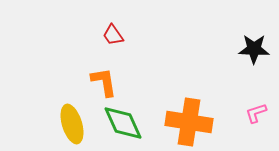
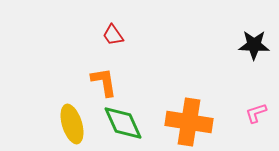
black star: moved 4 px up
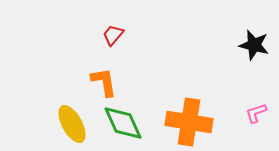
red trapezoid: rotated 75 degrees clockwise
black star: rotated 12 degrees clockwise
yellow ellipse: rotated 12 degrees counterclockwise
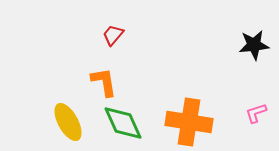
black star: rotated 20 degrees counterclockwise
yellow ellipse: moved 4 px left, 2 px up
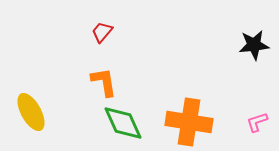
red trapezoid: moved 11 px left, 3 px up
pink L-shape: moved 1 px right, 9 px down
yellow ellipse: moved 37 px left, 10 px up
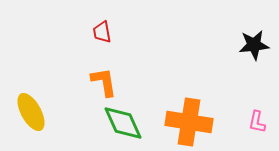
red trapezoid: rotated 50 degrees counterclockwise
pink L-shape: rotated 60 degrees counterclockwise
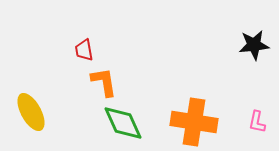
red trapezoid: moved 18 px left, 18 px down
orange cross: moved 5 px right
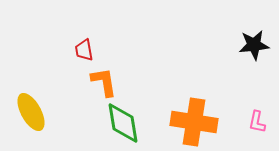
green diamond: rotated 15 degrees clockwise
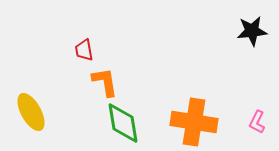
black star: moved 2 px left, 14 px up
orange L-shape: moved 1 px right
pink L-shape: rotated 15 degrees clockwise
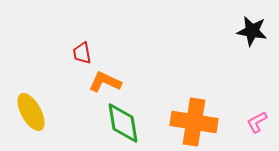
black star: rotated 16 degrees clockwise
red trapezoid: moved 2 px left, 3 px down
orange L-shape: rotated 56 degrees counterclockwise
pink L-shape: rotated 35 degrees clockwise
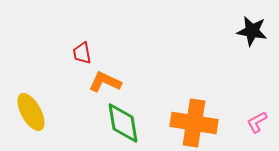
orange cross: moved 1 px down
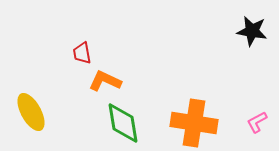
orange L-shape: moved 1 px up
